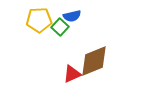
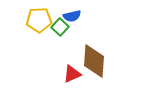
brown diamond: rotated 64 degrees counterclockwise
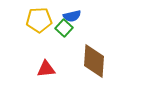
green square: moved 4 px right, 1 px down
red triangle: moved 26 px left, 5 px up; rotated 18 degrees clockwise
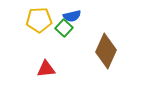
brown diamond: moved 12 px right, 10 px up; rotated 20 degrees clockwise
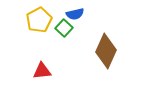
blue semicircle: moved 3 px right, 2 px up
yellow pentagon: rotated 25 degrees counterclockwise
red triangle: moved 4 px left, 2 px down
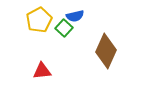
blue semicircle: moved 2 px down
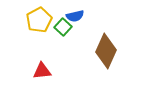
green square: moved 1 px left, 1 px up
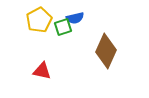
blue semicircle: moved 2 px down
green square: rotated 30 degrees clockwise
red triangle: rotated 18 degrees clockwise
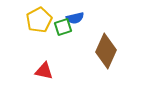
red triangle: moved 2 px right
